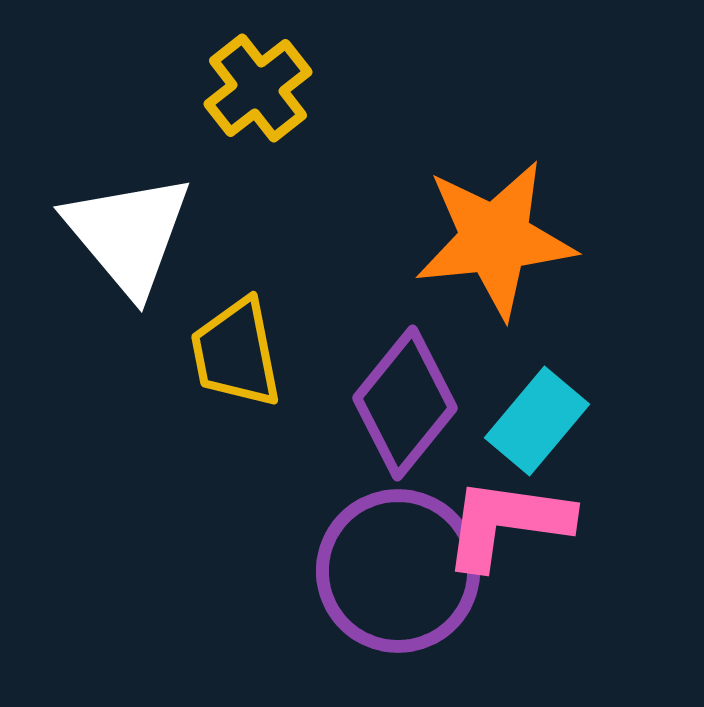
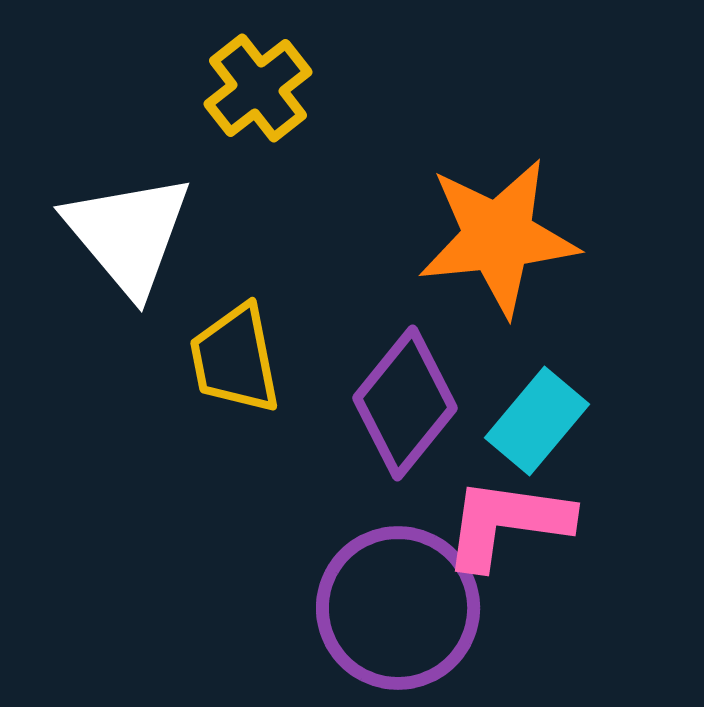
orange star: moved 3 px right, 2 px up
yellow trapezoid: moved 1 px left, 6 px down
purple circle: moved 37 px down
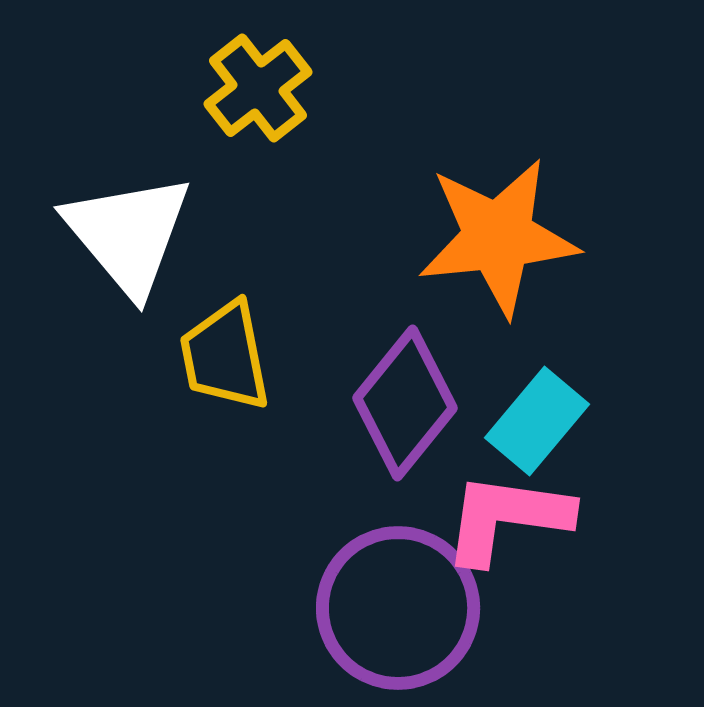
yellow trapezoid: moved 10 px left, 3 px up
pink L-shape: moved 5 px up
